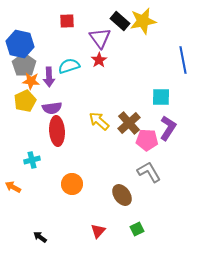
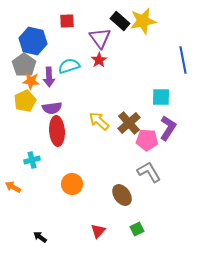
blue hexagon: moved 13 px right, 3 px up
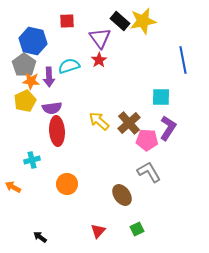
orange circle: moved 5 px left
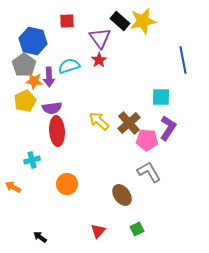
orange star: moved 3 px right
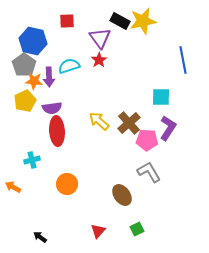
black rectangle: rotated 12 degrees counterclockwise
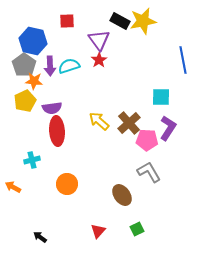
purple triangle: moved 1 px left, 2 px down
purple arrow: moved 1 px right, 11 px up
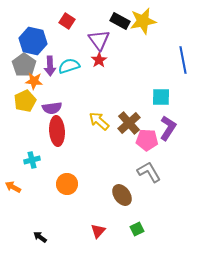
red square: rotated 35 degrees clockwise
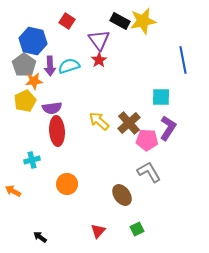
orange star: rotated 12 degrees counterclockwise
orange arrow: moved 4 px down
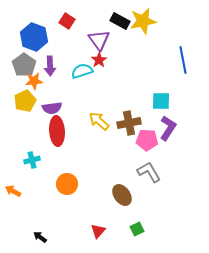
blue hexagon: moved 1 px right, 4 px up; rotated 8 degrees clockwise
cyan semicircle: moved 13 px right, 5 px down
cyan square: moved 4 px down
brown cross: rotated 30 degrees clockwise
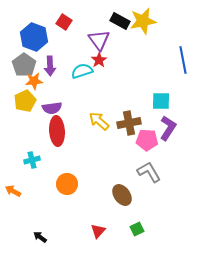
red square: moved 3 px left, 1 px down
